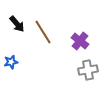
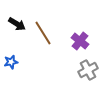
black arrow: rotated 18 degrees counterclockwise
brown line: moved 1 px down
gray cross: rotated 18 degrees counterclockwise
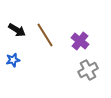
black arrow: moved 6 px down
brown line: moved 2 px right, 2 px down
blue star: moved 2 px right, 2 px up
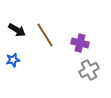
purple cross: moved 2 px down; rotated 24 degrees counterclockwise
gray cross: moved 1 px right
